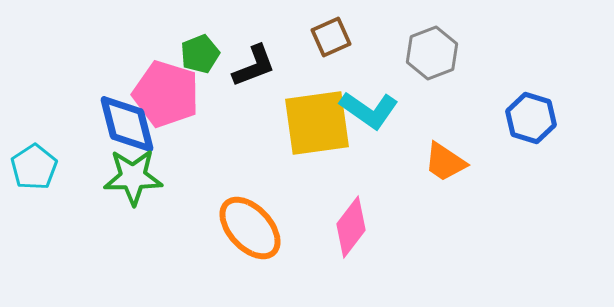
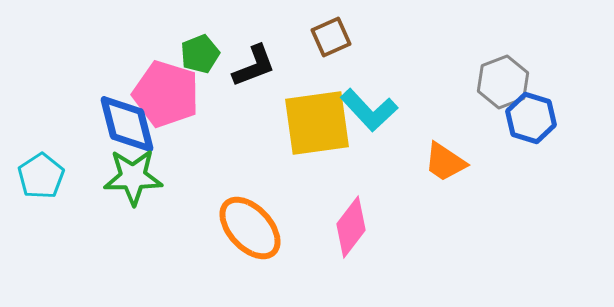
gray hexagon: moved 71 px right, 29 px down
cyan L-shape: rotated 12 degrees clockwise
cyan pentagon: moved 7 px right, 9 px down
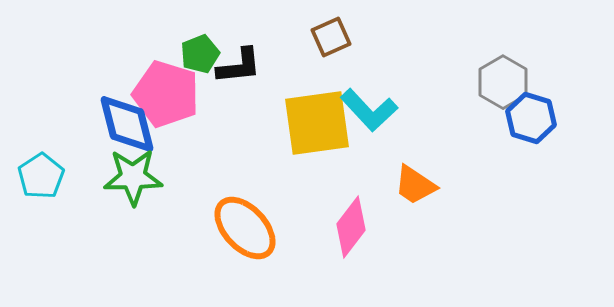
black L-shape: moved 15 px left; rotated 15 degrees clockwise
gray hexagon: rotated 9 degrees counterclockwise
orange trapezoid: moved 30 px left, 23 px down
orange ellipse: moved 5 px left
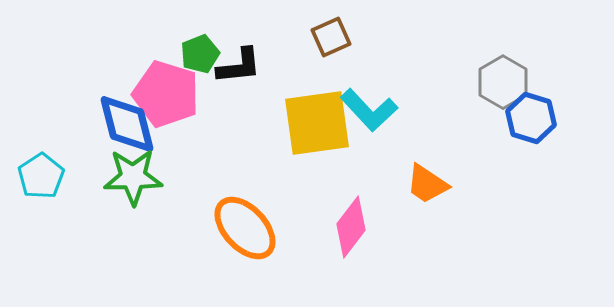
orange trapezoid: moved 12 px right, 1 px up
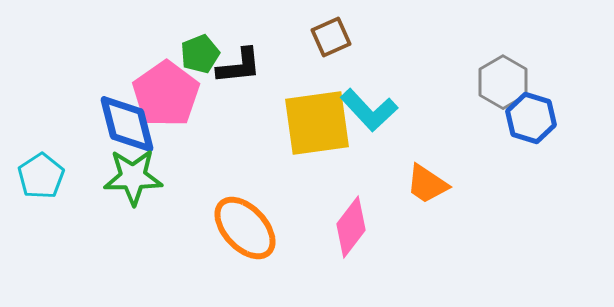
pink pentagon: rotated 20 degrees clockwise
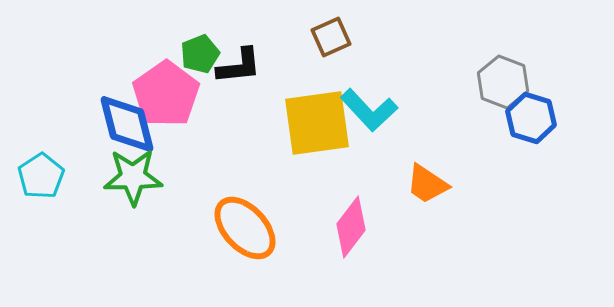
gray hexagon: rotated 9 degrees counterclockwise
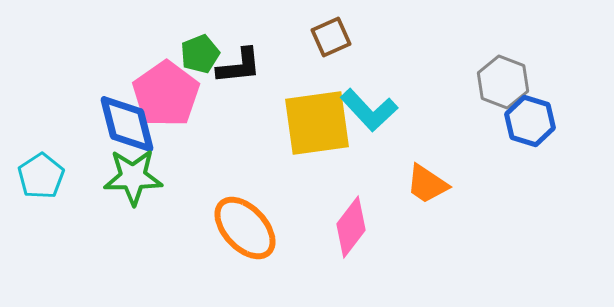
blue hexagon: moved 1 px left, 3 px down
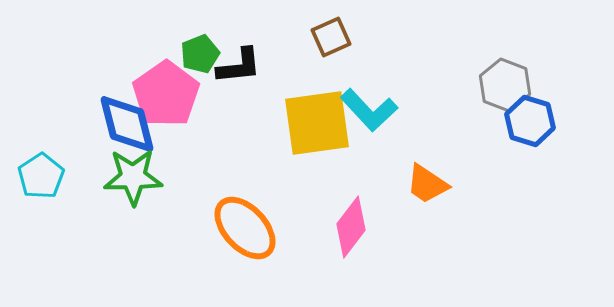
gray hexagon: moved 2 px right, 3 px down
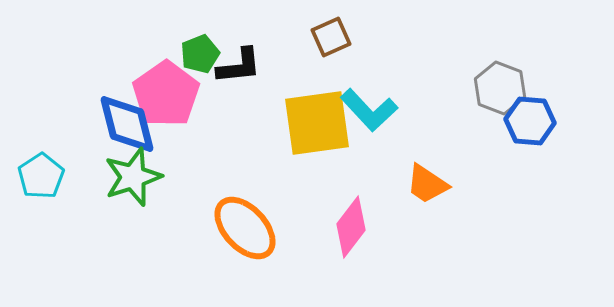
gray hexagon: moved 5 px left, 3 px down
blue hexagon: rotated 12 degrees counterclockwise
green star: rotated 18 degrees counterclockwise
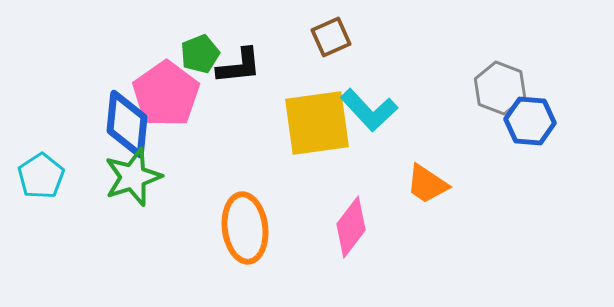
blue diamond: rotated 20 degrees clockwise
orange ellipse: rotated 36 degrees clockwise
